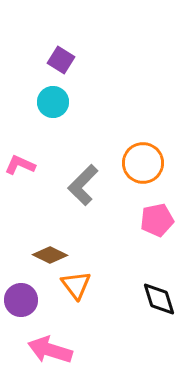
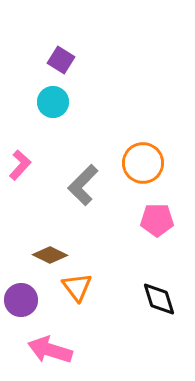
pink L-shape: rotated 108 degrees clockwise
pink pentagon: rotated 12 degrees clockwise
orange triangle: moved 1 px right, 2 px down
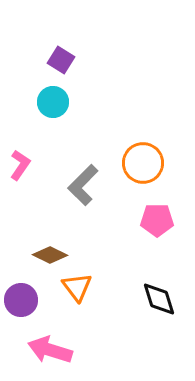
pink L-shape: rotated 8 degrees counterclockwise
